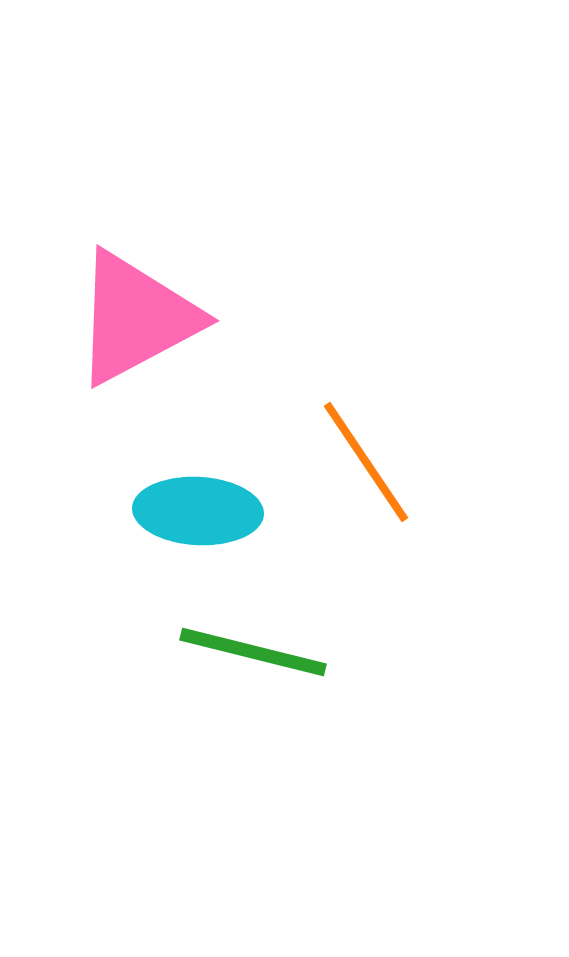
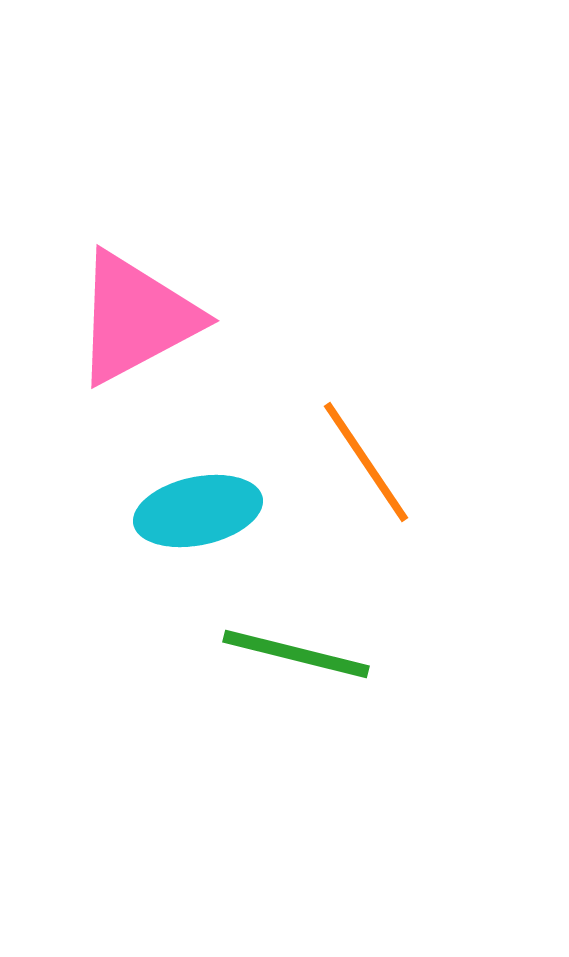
cyan ellipse: rotated 15 degrees counterclockwise
green line: moved 43 px right, 2 px down
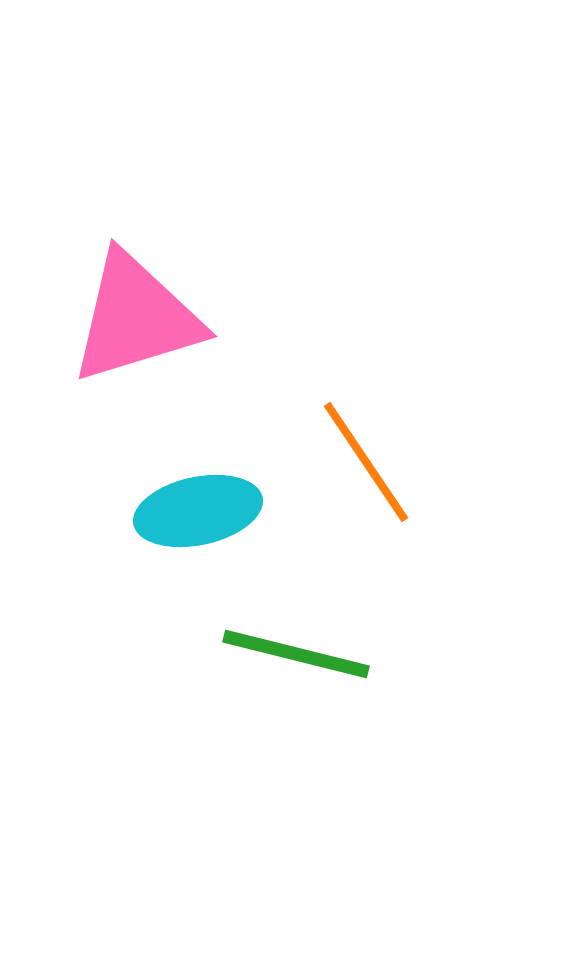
pink triangle: rotated 11 degrees clockwise
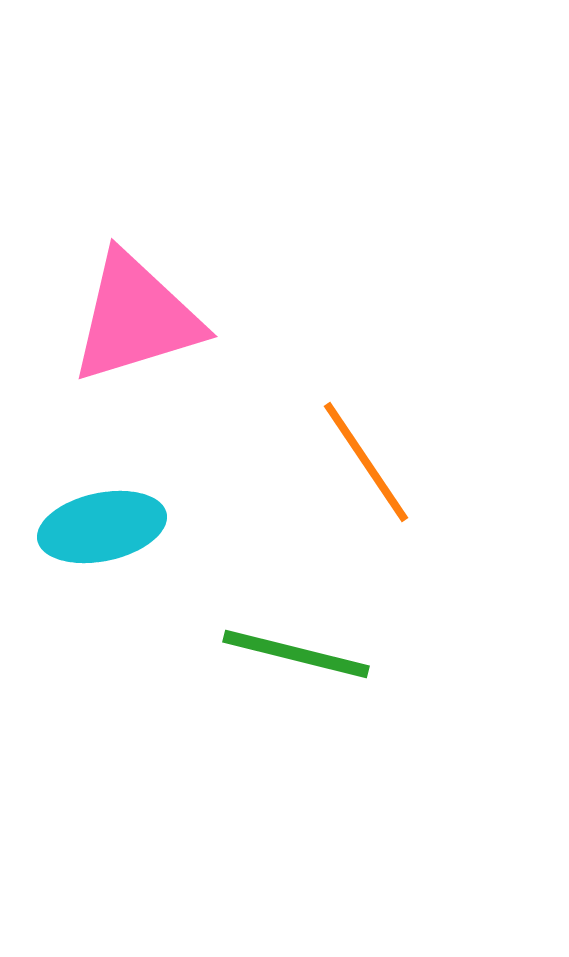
cyan ellipse: moved 96 px left, 16 px down
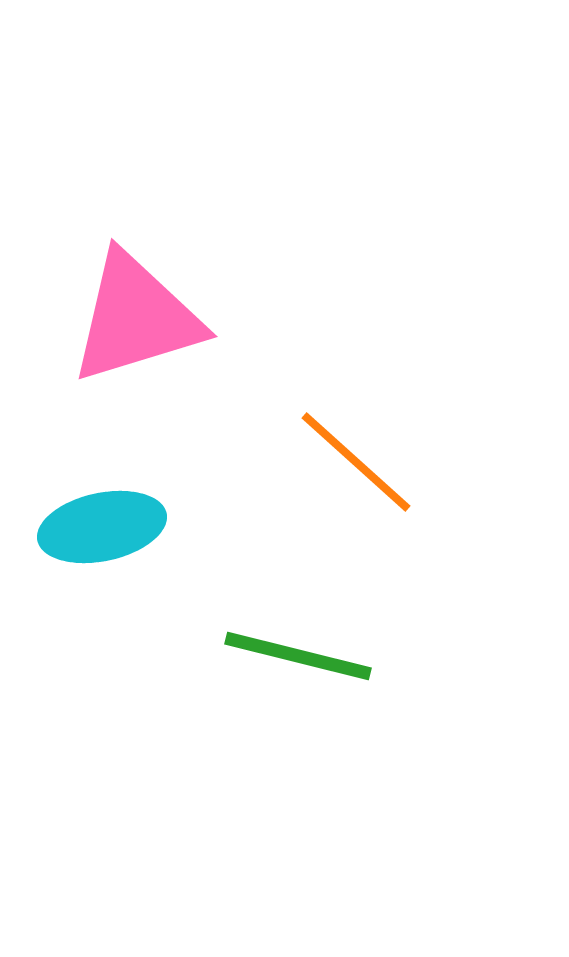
orange line: moved 10 px left; rotated 14 degrees counterclockwise
green line: moved 2 px right, 2 px down
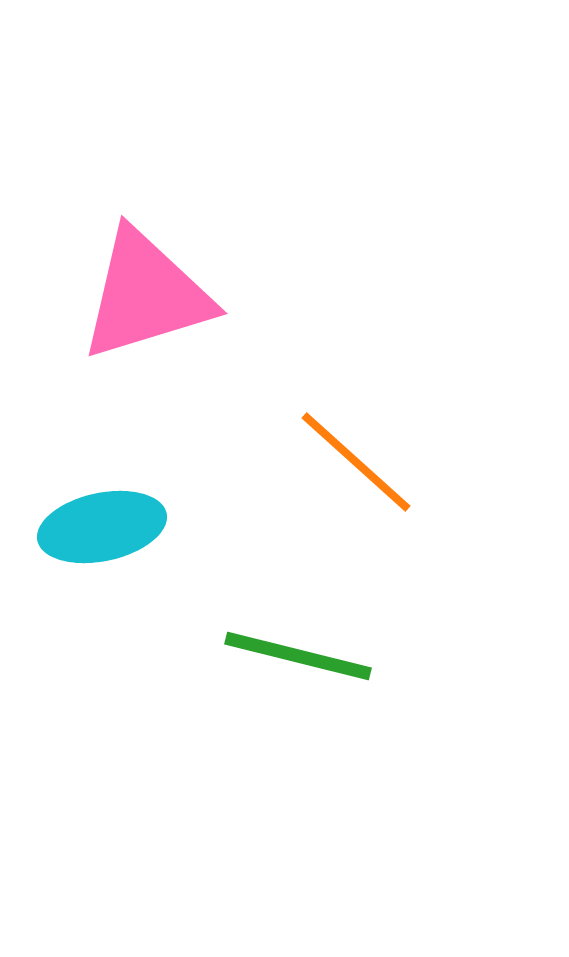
pink triangle: moved 10 px right, 23 px up
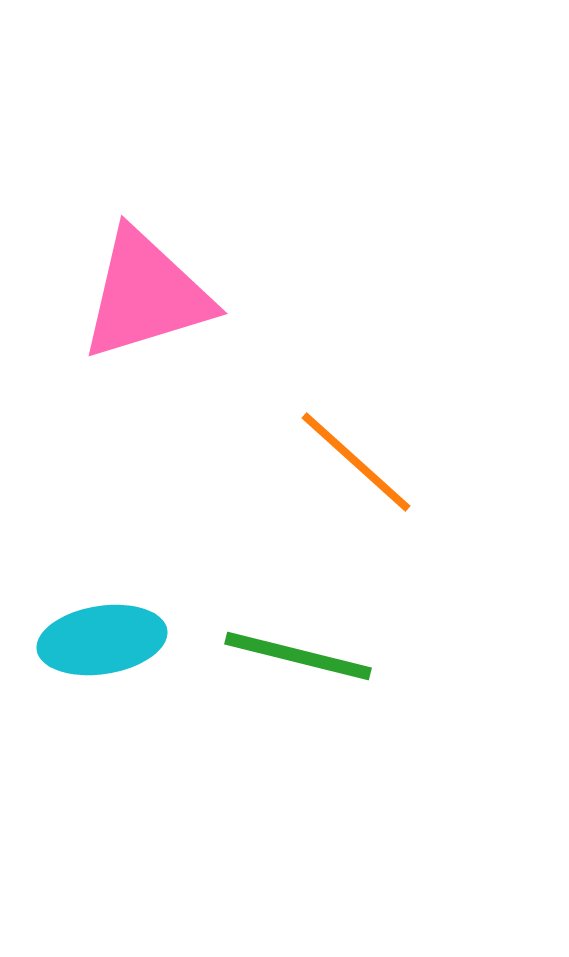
cyan ellipse: moved 113 px down; rotated 3 degrees clockwise
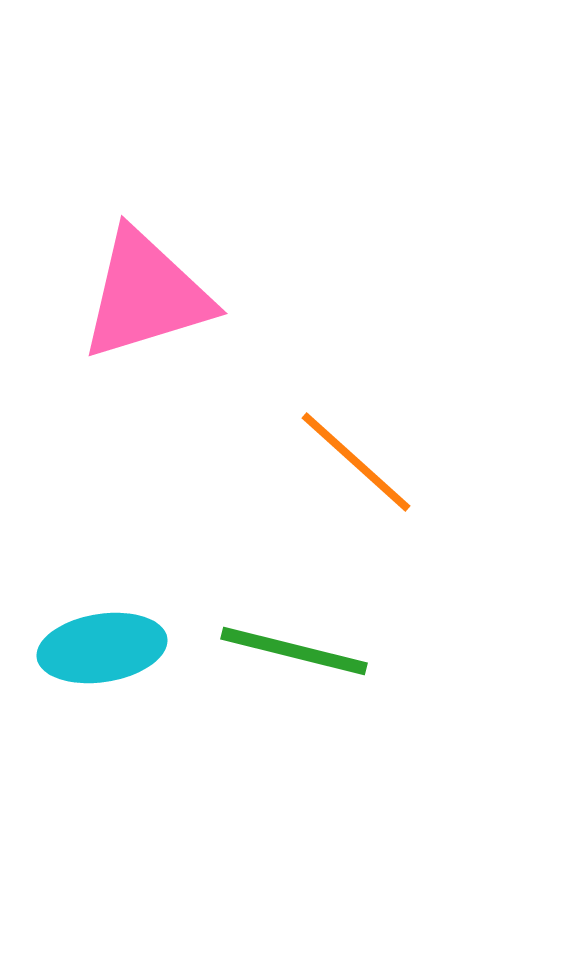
cyan ellipse: moved 8 px down
green line: moved 4 px left, 5 px up
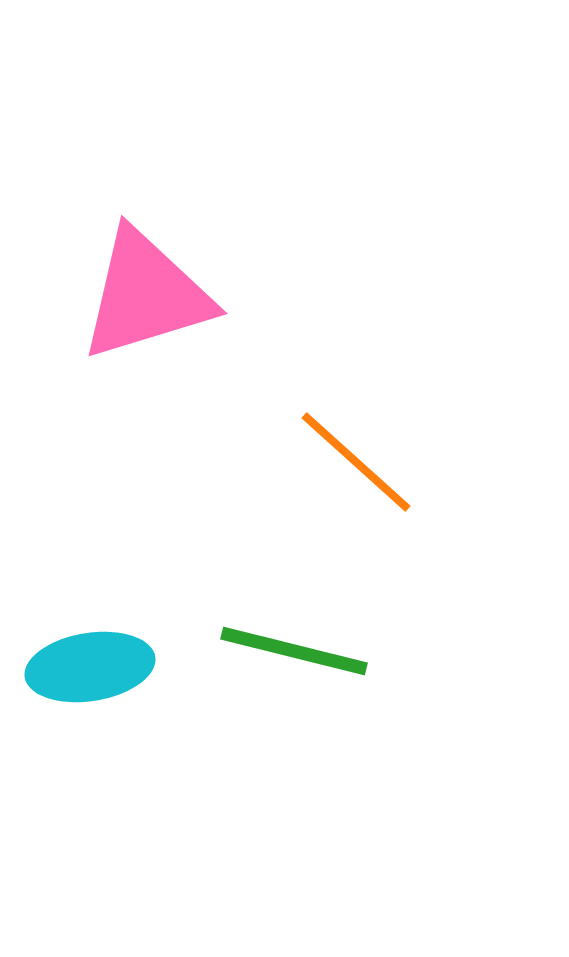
cyan ellipse: moved 12 px left, 19 px down
